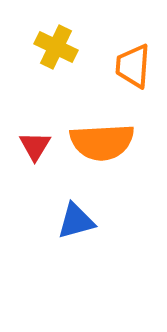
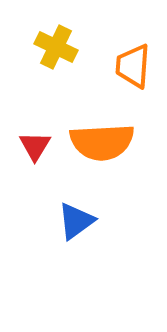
blue triangle: rotated 21 degrees counterclockwise
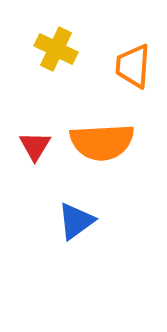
yellow cross: moved 2 px down
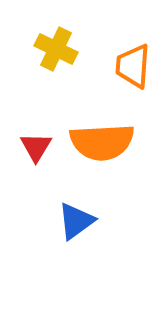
red triangle: moved 1 px right, 1 px down
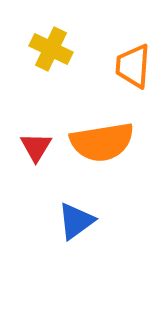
yellow cross: moved 5 px left
orange semicircle: rotated 6 degrees counterclockwise
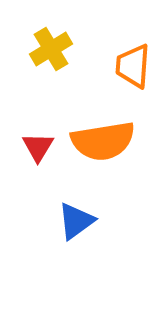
yellow cross: rotated 33 degrees clockwise
orange semicircle: moved 1 px right, 1 px up
red triangle: moved 2 px right
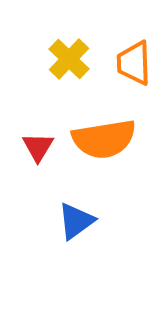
yellow cross: moved 18 px right, 10 px down; rotated 15 degrees counterclockwise
orange trapezoid: moved 1 px right, 3 px up; rotated 6 degrees counterclockwise
orange semicircle: moved 1 px right, 2 px up
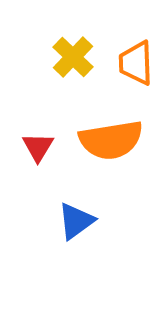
yellow cross: moved 4 px right, 2 px up
orange trapezoid: moved 2 px right
orange semicircle: moved 7 px right, 1 px down
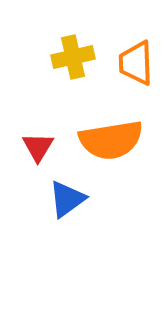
yellow cross: rotated 33 degrees clockwise
blue triangle: moved 9 px left, 22 px up
